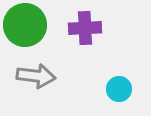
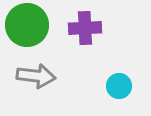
green circle: moved 2 px right
cyan circle: moved 3 px up
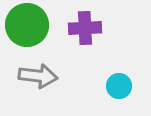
gray arrow: moved 2 px right
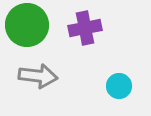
purple cross: rotated 8 degrees counterclockwise
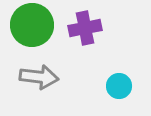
green circle: moved 5 px right
gray arrow: moved 1 px right, 1 px down
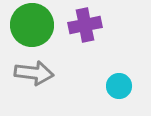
purple cross: moved 3 px up
gray arrow: moved 5 px left, 4 px up
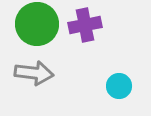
green circle: moved 5 px right, 1 px up
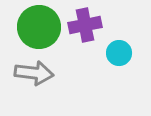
green circle: moved 2 px right, 3 px down
cyan circle: moved 33 px up
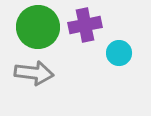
green circle: moved 1 px left
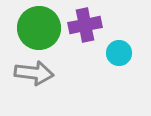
green circle: moved 1 px right, 1 px down
